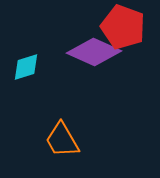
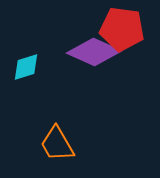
red pentagon: moved 1 px left, 2 px down; rotated 12 degrees counterclockwise
orange trapezoid: moved 5 px left, 4 px down
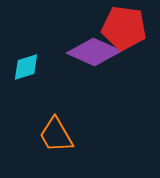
red pentagon: moved 2 px right, 1 px up
orange trapezoid: moved 1 px left, 9 px up
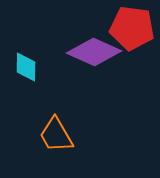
red pentagon: moved 8 px right
cyan diamond: rotated 72 degrees counterclockwise
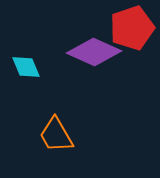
red pentagon: rotated 27 degrees counterclockwise
cyan diamond: rotated 24 degrees counterclockwise
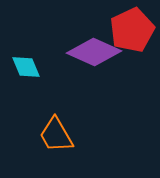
red pentagon: moved 2 px down; rotated 6 degrees counterclockwise
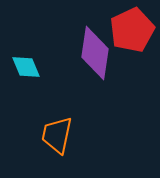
purple diamond: moved 1 px right, 1 px down; rotated 74 degrees clockwise
orange trapezoid: moved 1 px right; rotated 42 degrees clockwise
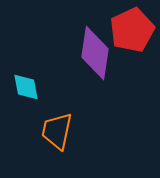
cyan diamond: moved 20 px down; rotated 12 degrees clockwise
orange trapezoid: moved 4 px up
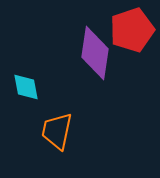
red pentagon: rotated 6 degrees clockwise
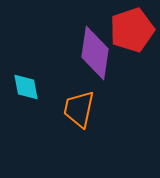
orange trapezoid: moved 22 px right, 22 px up
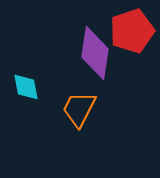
red pentagon: moved 1 px down
orange trapezoid: rotated 15 degrees clockwise
